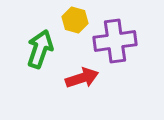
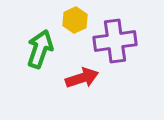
yellow hexagon: rotated 20 degrees clockwise
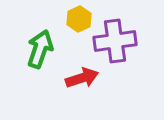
yellow hexagon: moved 4 px right, 1 px up
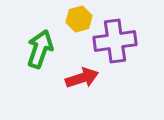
yellow hexagon: rotated 10 degrees clockwise
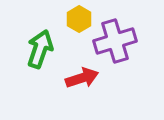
yellow hexagon: rotated 15 degrees counterclockwise
purple cross: rotated 9 degrees counterclockwise
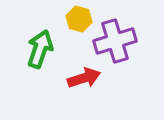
yellow hexagon: rotated 15 degrees counterclockwise
red arrow: moved 2 px right
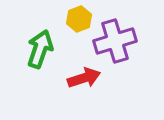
yellow hexagon: rotated 25 degrees clockwise
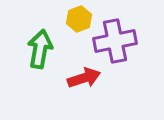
purple cross: rotated 6 degrees clockwise
green arrow: rotated 9 degrees counterclockwise
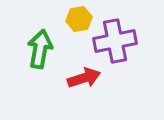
yellow hexagon: rotated 10 degrees clockwise
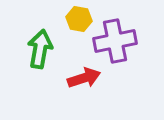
yellow hexagon: rotated 20 degrees clockwise
